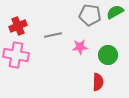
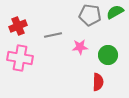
pink cross: moved 4 px right, 3 px down
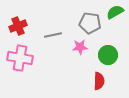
gray pentagon: moved 8 px down
red semicircle: moved 1 px right, 1 px up
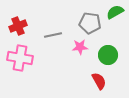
red semicircle: rotated 30 degrees counterclockwise
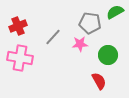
gray line: moved 2 px down; rotated 36 degrees counterclockwise
pink star: moved 3 px up
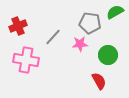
pink cross: moved 6 px right, 2 px down
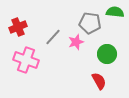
green semicircle: rotated 36 degrees clockwise
red cross: moved 1 px down
pink star: moved 4 px left, 2 px up; rotated 14 degrees counterclockwise
green circle: moved 1 px left, 1 px up
pink cross: rotated 10 degrees clockwise
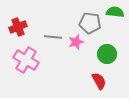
gray line: rotated 54 degrees clockwise
pink cross: rotated 10 degrees clockwise
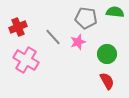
gray pentagon: moved 4 px left, 5 px up
gray line: rotated 42 degrees clockwise
pink star: moved 2 px right
red semicircle: moved 8 px right
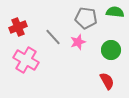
green circle: moved 4 px right, 4 px up
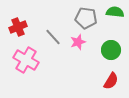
red semicircle: moved 4 px right; rotated 60 degrees clockwise
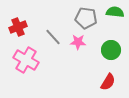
pink star: rotated 21 degrees clockwise
red semicircle: moved 3 px left, 1 px down
